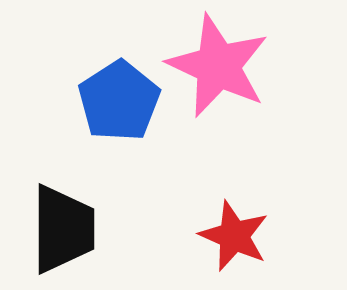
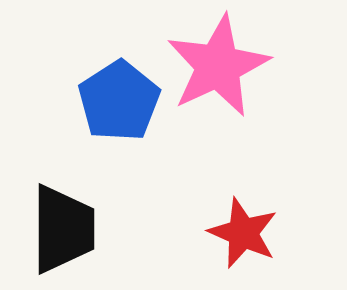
pink star: rotated 22 degrees clockwise
red star: moved 9 px right, 3 px up
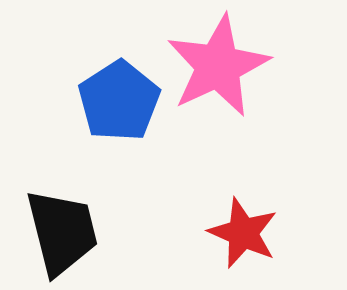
black trapezoid: moved 1 px left, 3 px down; rotated 14 degrees counterclockwise
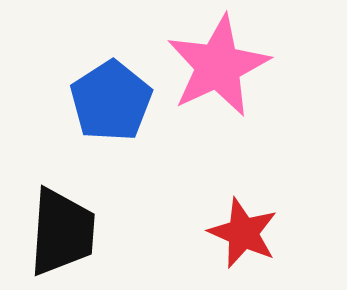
blue pentagon: moved 8 px left
black trapezoid: rotated 18 degrees clockwise
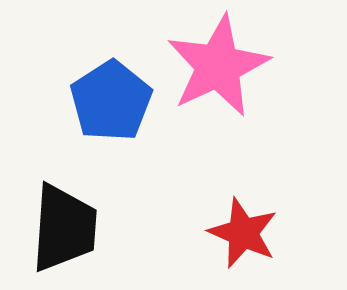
black trapezoid: moved 2 px right, 4 px up
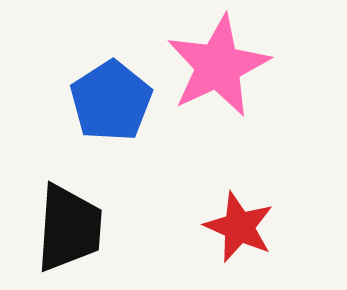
black trapezoid: moved 5 px right
red star: moved 4 px left, 6 px up
